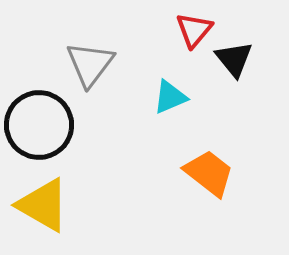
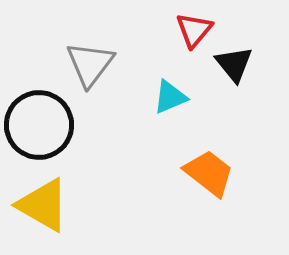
black triangle: moved 5 px down
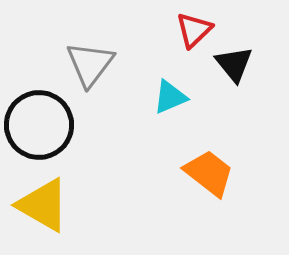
red triangle: rotated 6 degrees clockwise
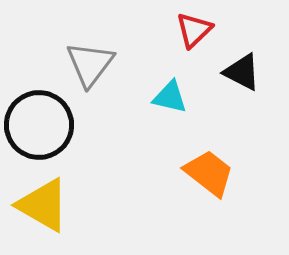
black triangle: moved 8 px right, 8 px down; rotated 24 degrees counterclockwise
cyan triangle: rotated 36 degrees clockwise
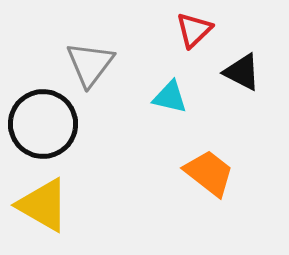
black circle: moved 4 px right, 1 px up
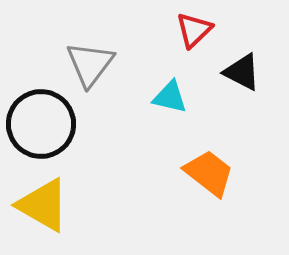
black circle: moved 2 px left
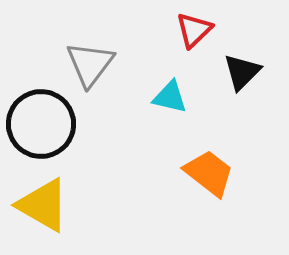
black triangle: rotated 48 degrees clockwise
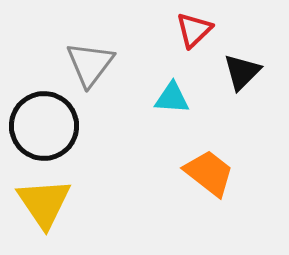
cyan triangle: moved 2 px right, 1 px down; rotated 9 degrees counterclockwise
black circle: moved 3 px right, 2 px down
yellow triangle: moved 1 px right, 2 px up; rotated 26 degrees clockwise
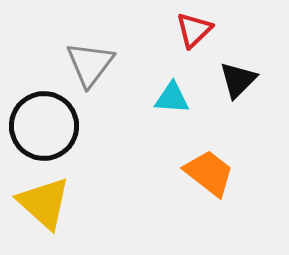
black triangle: moved 4 px left, 8 px down
yellow triangle: rotated 14 degrees counterclockwise
